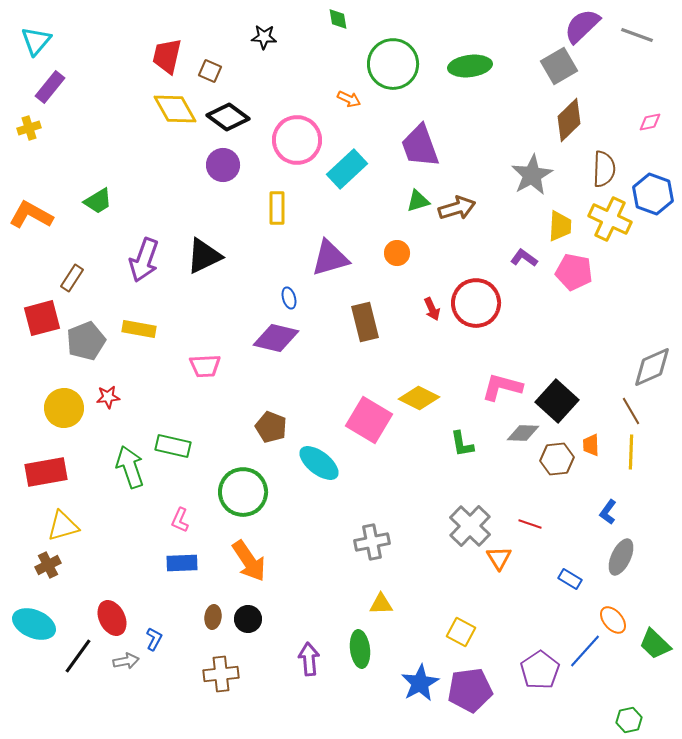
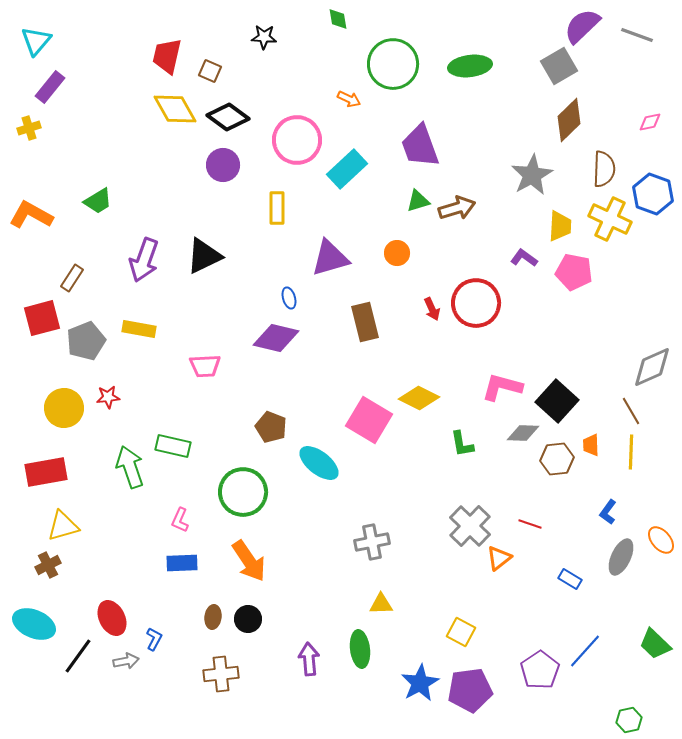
orange triangle at (499, 558): rotated 24 degrees clockwise
orange ellipse at (613, 620): moved 48 px right, 80 px up
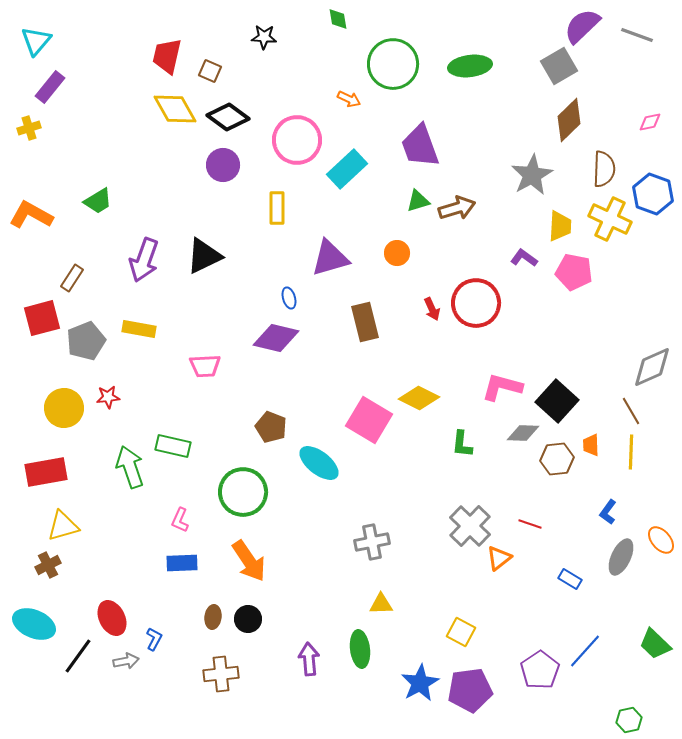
green L-shape at (462, 444): rotated 16 degrees clockwise
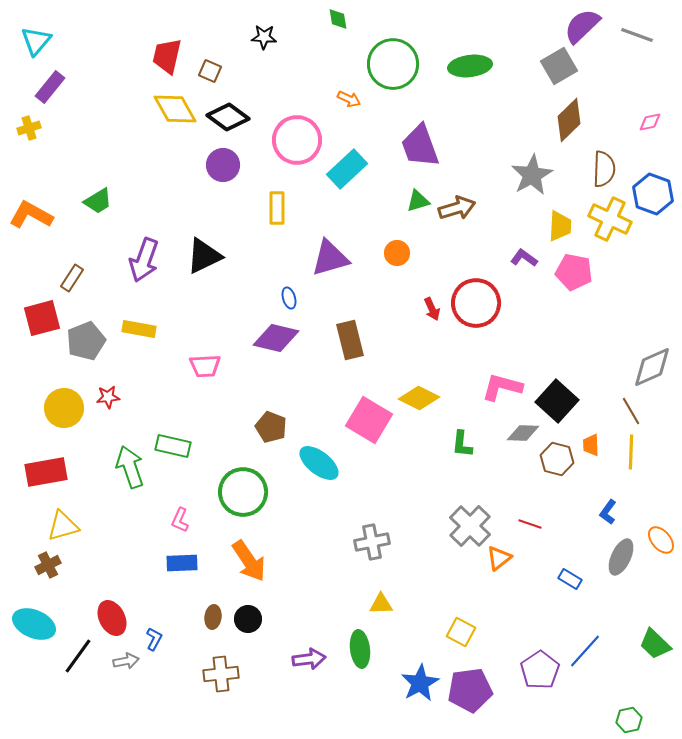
brown rectangle at (365, 322): moved 15 px left, 18 px down
brown hexagon at (557, 459): rotated 20 degrees clockwise
purple arrow at (309, 659): rotated 88 degrees clockwise
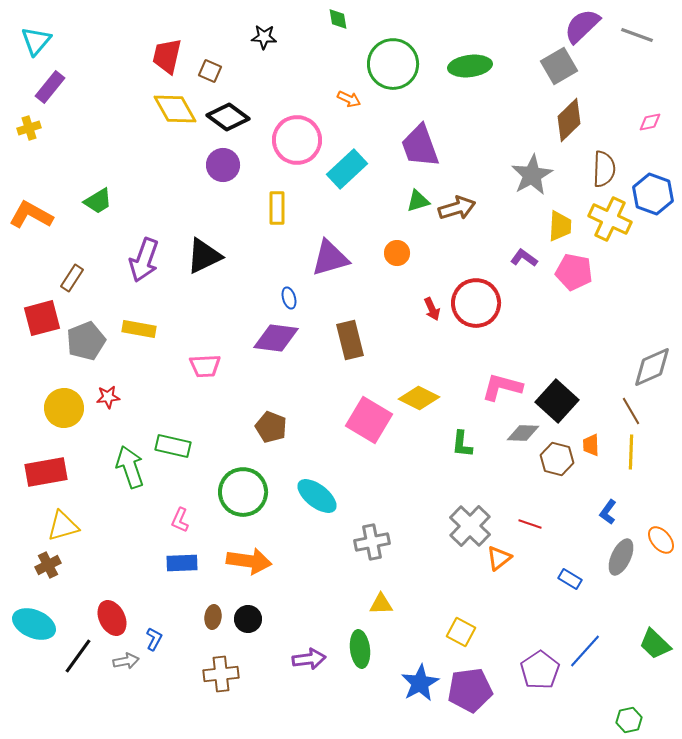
purple diamond at (276, 338): rotated 6 degrees counterclockwise
cyan ellipse at (319, 463): moved 2 px left, 33 px down
orange arrow at (249, 561): rotated 48 degrees counterclockwise
